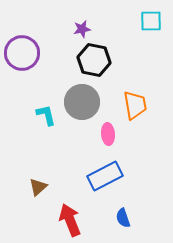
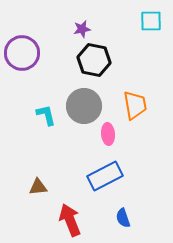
gray circle: moved 2 px right, 4 px down
brown triangle: rotated 36 degrees clockwise
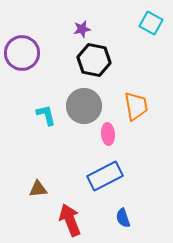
cyan square: moved 2 px down; rotated 30 degrees clockwise
orange trapezoid: moved 1 px right, 1 px down
brown triangle: moved 2 px down
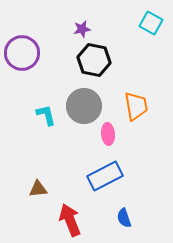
blue semicircle: moved 1 px right
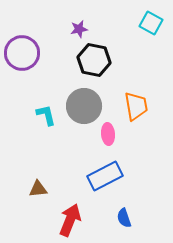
purple star: moved 3 px left
red arrow: rotated 44 degrees clockwise
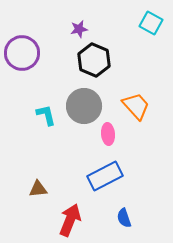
black hexagon: rotated 12 degrees clockwise
orange trapezoid: rotated 32 degrees counterclockwise
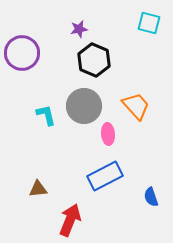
cyan square: moved 2 px left; rotated 15 degrees counterclockwise
blue semicircle: moved 27 px right, 21 px up
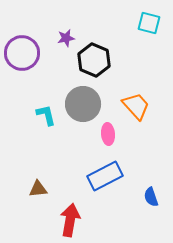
purple star: moved 13 px left, 9 px down
gray circle: moved 1 px left, 2 px up
red arrow: rotated 12 degrees counterclockwise
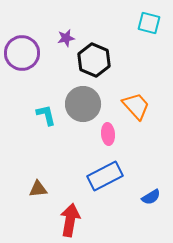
blue semicircle: rotated 102 degrees counterclockwise
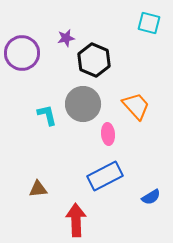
cyan L-shape: moved 1 px right
red arrow: moved 6 px right; rotated 12 degrees counterclockwise
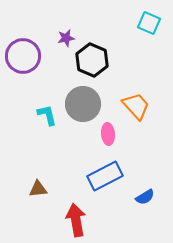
cyan square: rotated 10 degrees clockwise
purple circle: moved 1 px right, 3 px down
black hexagon: moved 2 px left
blue semicircle: moved 6 px left
red arrow: rotated 8 degrees counterclockwise
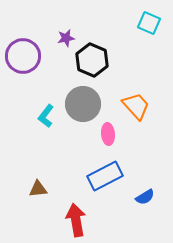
cyan L-shape: moved 1 px left, 1 px down; rotated 130 degrees counterclockwise
